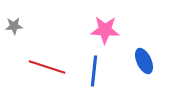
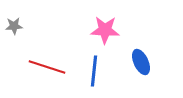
blue ellipse: moved 3 px left, 1 px down
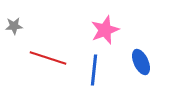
pink star: rotated 24 degrees counterclockwise
red line: moved 1 px right, 9 px up
blue line: moved 1 px up
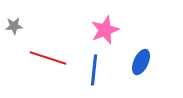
blue ellipse: rotated 50 degrees clockwise
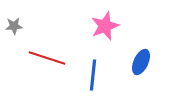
pink star: moved 4 px up
red line: moved 1 px left
blue line: moved 1 px left, 5 px down
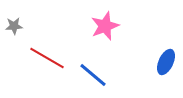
red line: rotated 12 degrees clockwise
blue ellipse: moved 25 px right
blue line: rotated 56 degrees counterclockwise
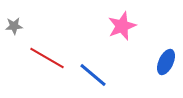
pink star: moved 17 px right
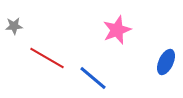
pink star: moved 5 px left, 4 px down
blue line: moved 3 px down
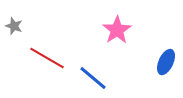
gray star: rotated 24 degrees clockwise
pink star: rotated 12 degrees counterclockwise
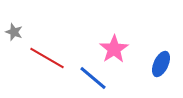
gray star: moved 6 px down
pink star: moved 3 px left, 19 px down
blue ellipse: moved 5 px left, 2 px down
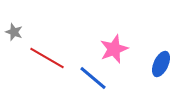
pink star: rotated 12 degrees clockwise
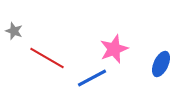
gray star: moved 1 px up
blue line: moved 1 px left; rotated 68 degrees counterclockwise
